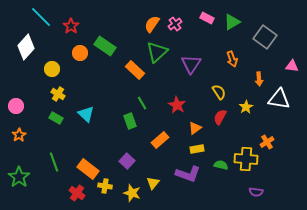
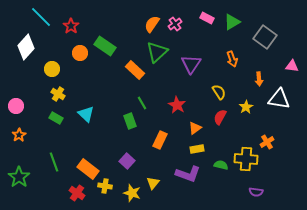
orange rectangle at (160, 140): rotated 24 degrees counterclockwise
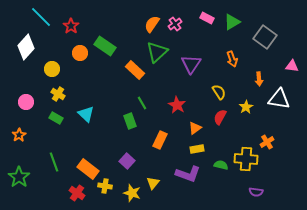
pink circle at (16, 106): moved 10 px right, 4 px up
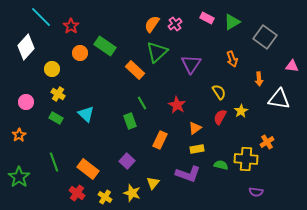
yellow star at (246, 107): moved 5 px left, 4 px down
yellow cross at (105, 186): moved 11 px down; rotated 24 degrees clockwise
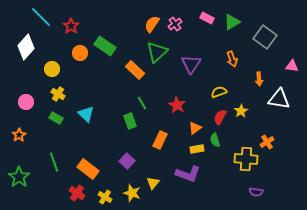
yellow semicircle at (219, 92): rotated 77 degrees counterclockwise
green semicircle at (221, 165): moved 6 px left, 25 px up; rotated 120 degrees counterclockwise
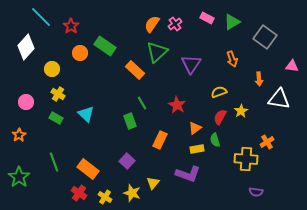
red cross at (77, 193): moved 2 px right
